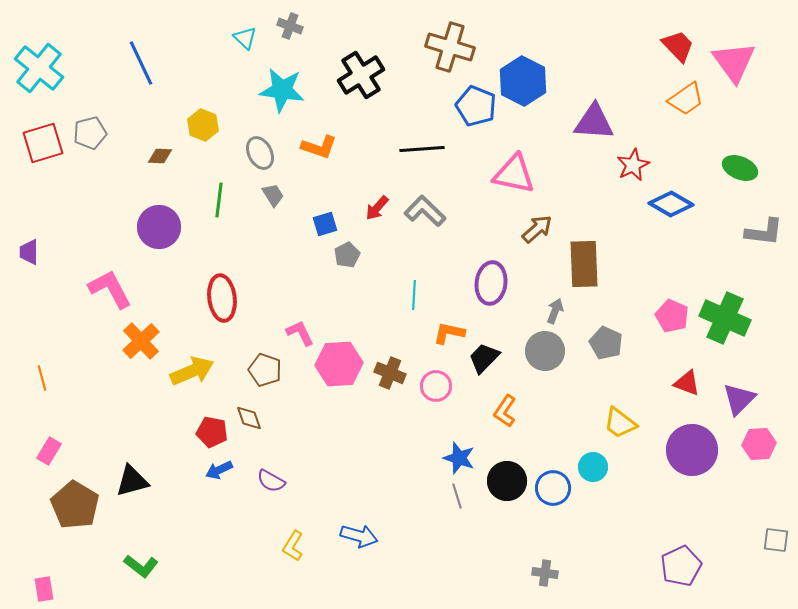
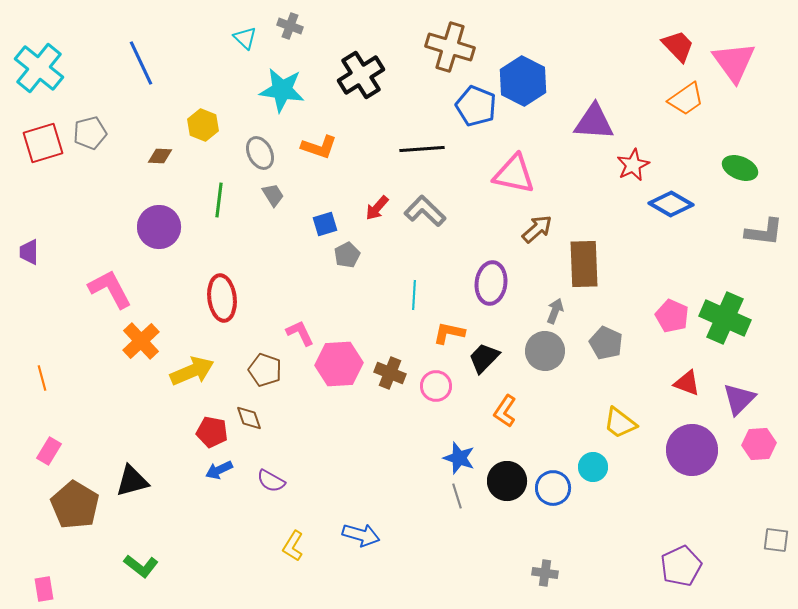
blue arrow at (359, 536): moved 2 px right, 1 px up
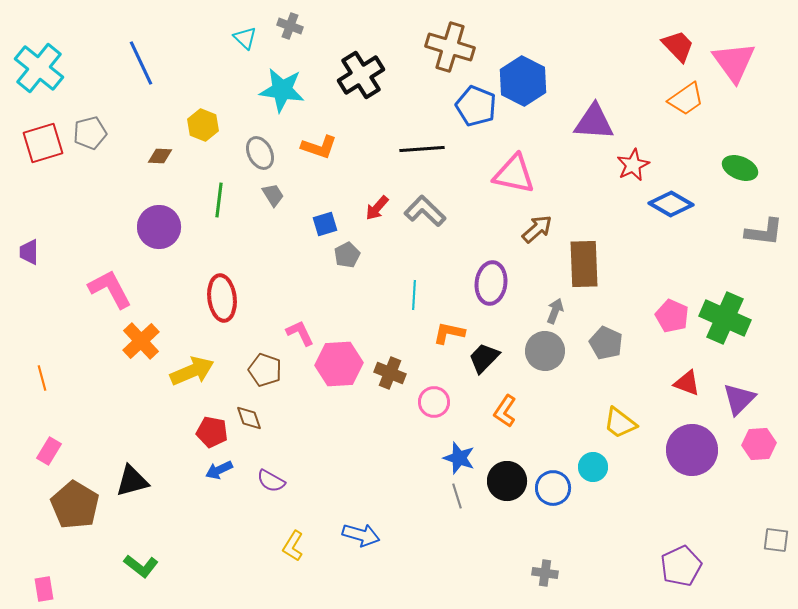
pink circle at (436, 386): moved 2 px left, 16 px down
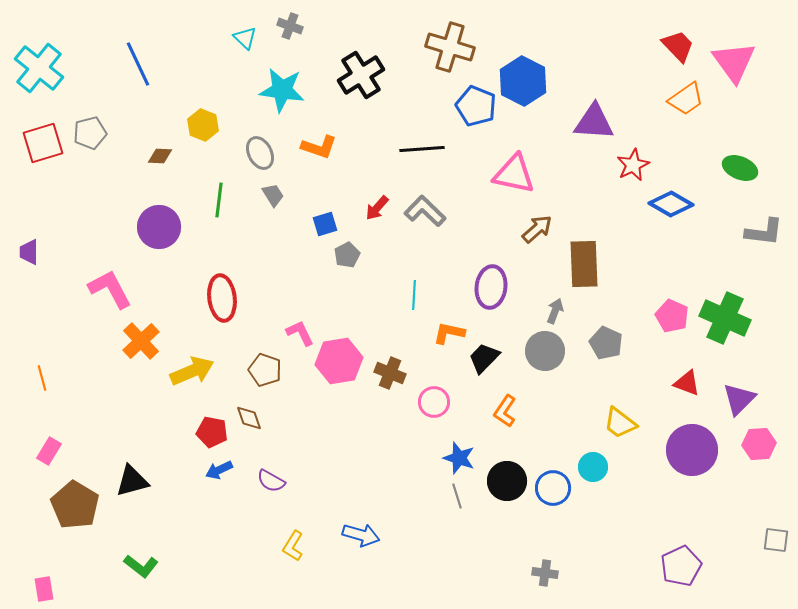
blue line at (141, 63): moved 3 px left, 1 px down
purple ellipse at (491, 283): moved 4 px down
pink hexagon at (339, 364): moved 3 px up; rotated 6 degrees counterclockwise
